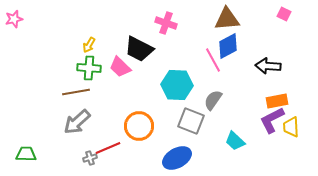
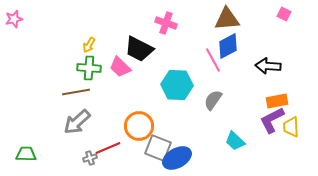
gray square: moved 33 px left, 27 px down
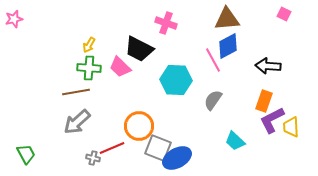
cyan hexagon: moved 1 px left, 5 px up
orange rectangle: moved 13 px left; rotated 60 degrees counterclockwise
red line: moved 4 px right
green trapezoid: rotated 60 degrees clockwise
gray cross: moved 3 px right; rotated 32 degrees clockwise
